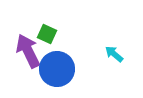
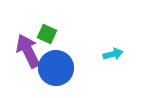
cyan arrow: moved 1 px left; rotated 126 degrees clockwise
blue circle: moved 1 px left, 1 px up
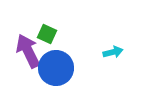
cyan arrow: moved 2 px up
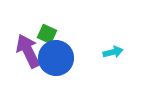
blue circle: moved 10 px up
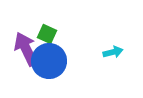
purple arrow: moved 2 px left, 2 px up
blue circle: moved 7 px left, 3 px down
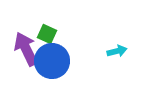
cyan arrow: moved 4 px right, 1 px up
blue circle: moved 3 px right
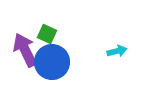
purple arrow: moved 1 px left, 1 px down
blue circle: moved 1 px down
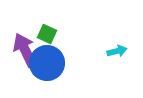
blue circle: moved 5 px left, 1 px down
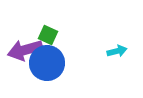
green square: moved 1 px right, 1 px down
purple arrow: rotated 80 degrees counterclockwise
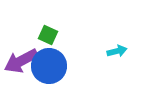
purple arrow: moved 4 px left, 11 px down; rotated 12 degrees counterclockwise
blue circle: moved 2 px right, 3 px down
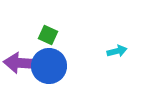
purple arrow: moved 2 px down; rotated 32 degrees clockwise
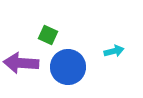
cyan arrow: moved 3 px left
blue circle: moved 19 px right, 1 px down
